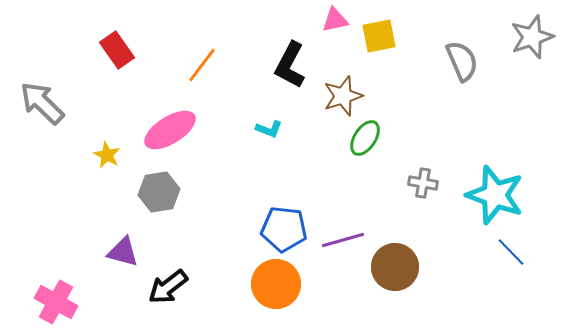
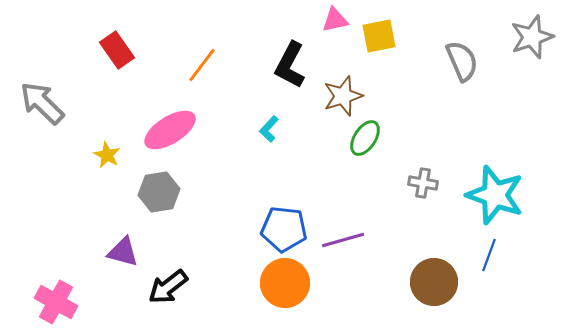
cyan L-shape: rotated 112 degrees clockwise
blue line: moved 22 px left, 3 px down; rotated 64 degrees clockwise
brown circle: moved 39 px right, 15 px down
orange circle: moved 9 px right, 1 px up
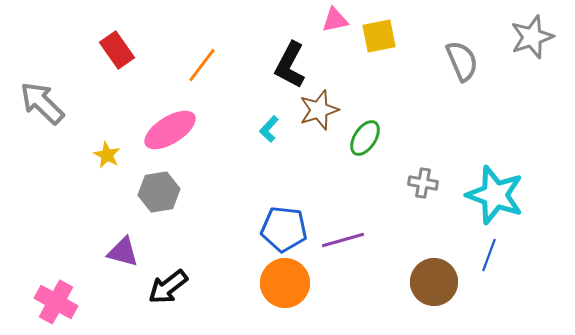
brown star: moved 24 px left, 14 px down
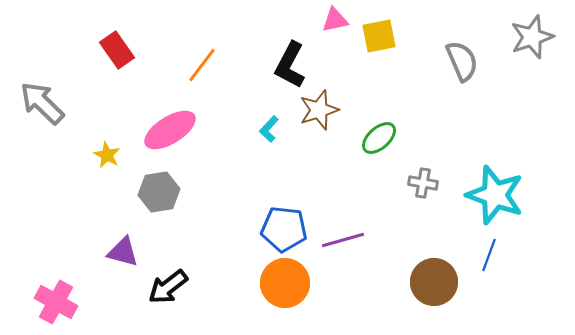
green ellipse: moved 14 px right; rotated 15 degrees clockwise
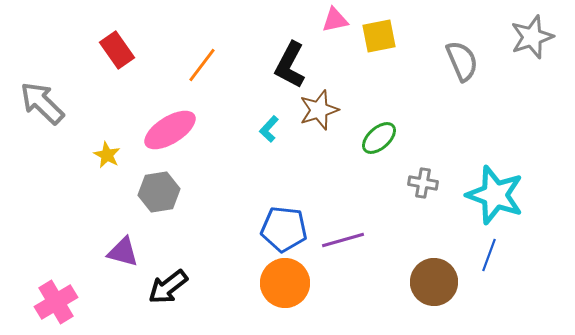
pink cross: rotated 30 degrees clockwise
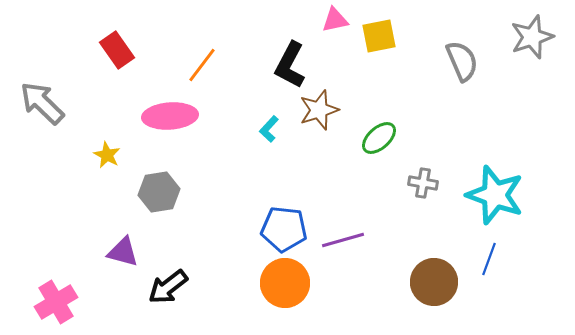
pink ellipse: moved 14 px up; rotated 28 degrees clockwise
blue line: moved 4 px down
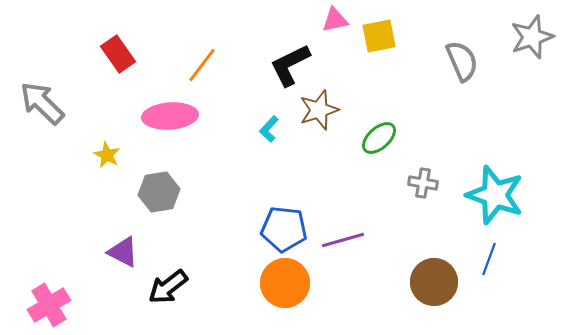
red rectangle: moved 1 px right, 4 px down
black L-shape: rotated 36 degrees clockwise
purple triangle: rotated 12 degrees clockwise
pink cross: moved 7 px left, 3 px down
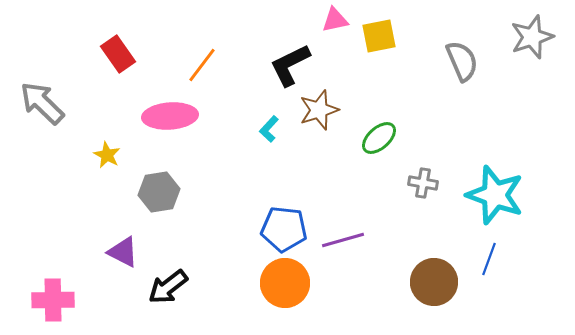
pink cross: moved 4 px right, 5 px up; rotated 30 degrees clockwise
